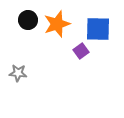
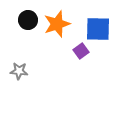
gray star: moved 1 px right, 2 px up
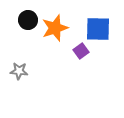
orange star: moved 2 px left, 4 px down
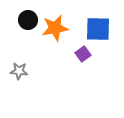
orange star: rotated 8 degrees clockwise
purple square: moved 2 px right, 3 px down
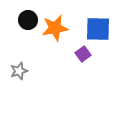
gray star: rotated 24 degrees counterclockwise
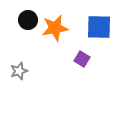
blue square: moved 1 px right, 2 px up
purple square: moved 1 px left, 5 px down; rotated 21 degrees counterclockwise
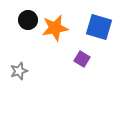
blue square: rotated 16 degrees clockwise
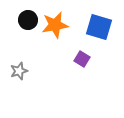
orange star: moved 3 px up
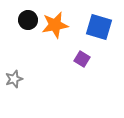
gray star: moved 5 px left, 8 px down
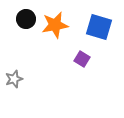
black circle: moved 2 px left, 1 px up
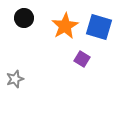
black circle: moved 2 px left, 1 px up
orange star: moved 10 px right, 1 px down; rotated 20 degrees counterclockwise
gray star: moved 1 px right
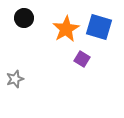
orange star: moved 1 px right, 3 px down
